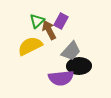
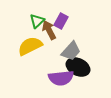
black ellipse: moved 1 px left, 1 px down; rotated 25 degrees clockwise
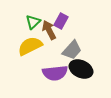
green triangle: moved 4 px left, 1 px down
gray trapezoid: moved 1 px right, 1 px up
black ellipse: moved 3 px right, 2 px down
purple semicircle: moved 6 px left, 5 px up
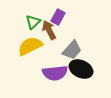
purple rectangle: moved 3 px left, 4 px up
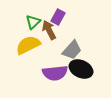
yellow semicircle: moved 2 px left, 1 px up
